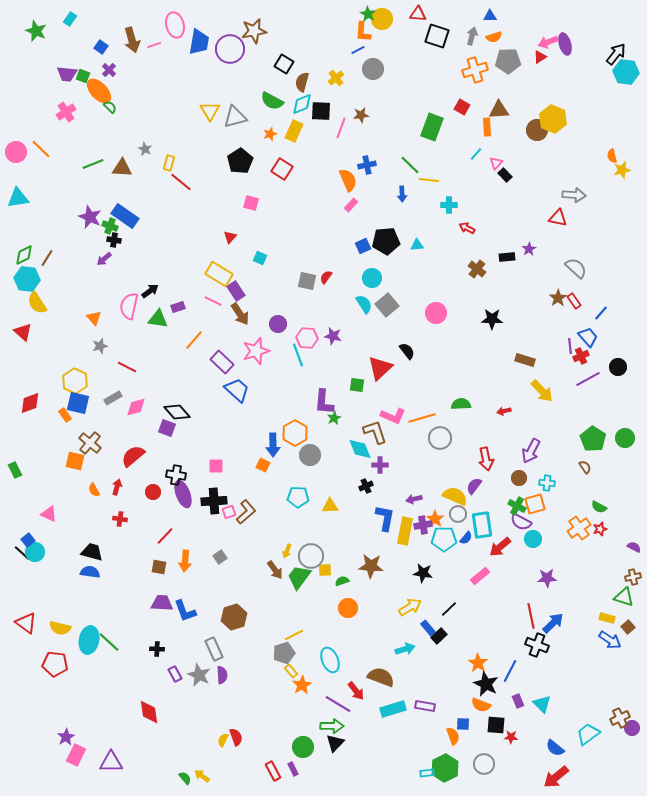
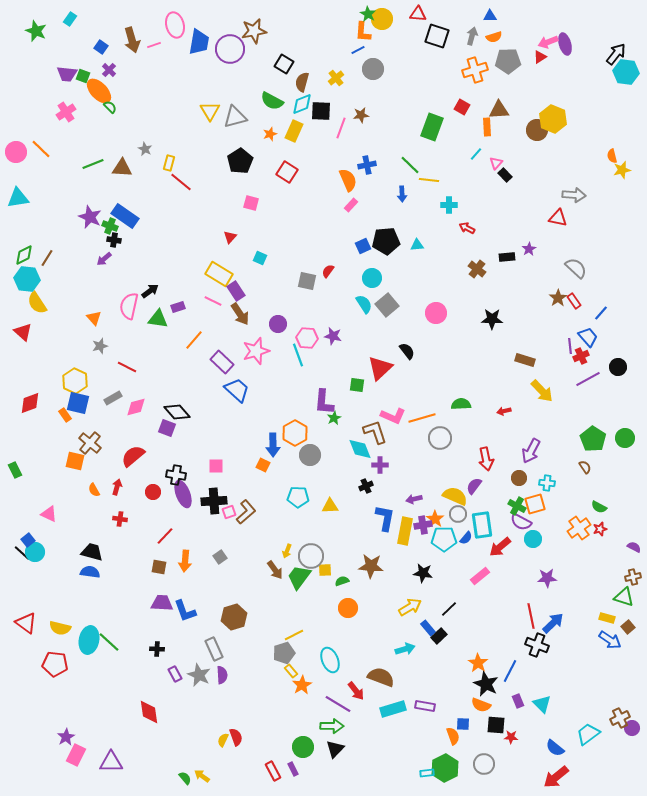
red square at (282, 169): moved 5 px right, 3 px down
red semicircle at (326, 277): moved 2 px right, 6 px up
black triangle at (335, 743): moved 6 px down
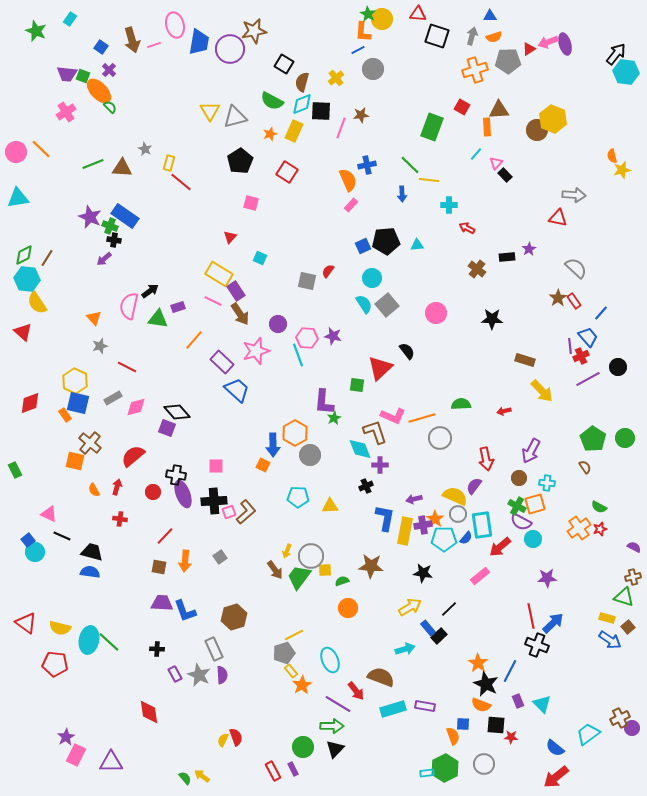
red triangle at (540, 57): moved 11 px left, 8 px up
black line at (22, 553): moved 40 px right, 17 px up; rotated 18 degrees counterclockwise
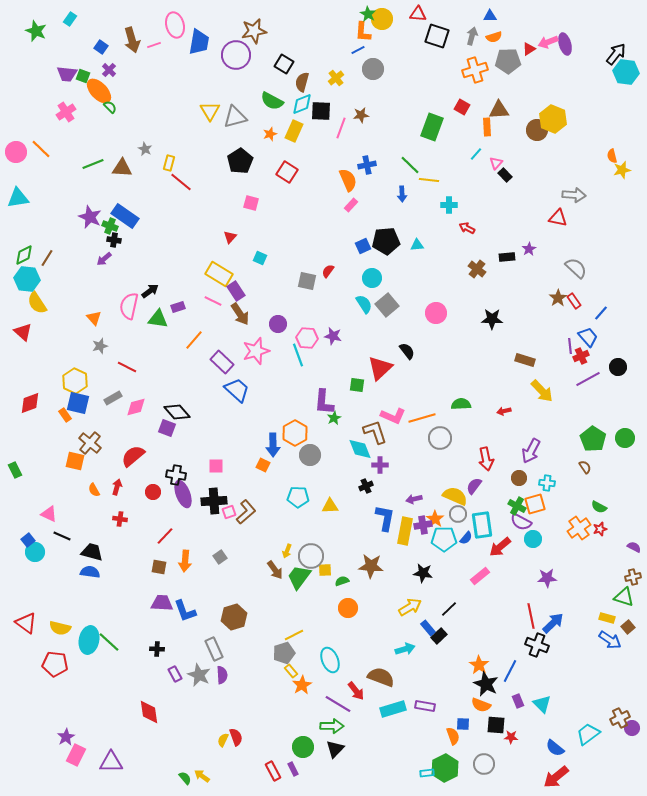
purple circle at (230, 49): moved 6 px right, 6 px down
orange star at (478, 663): moved 1 px right, 2 px down
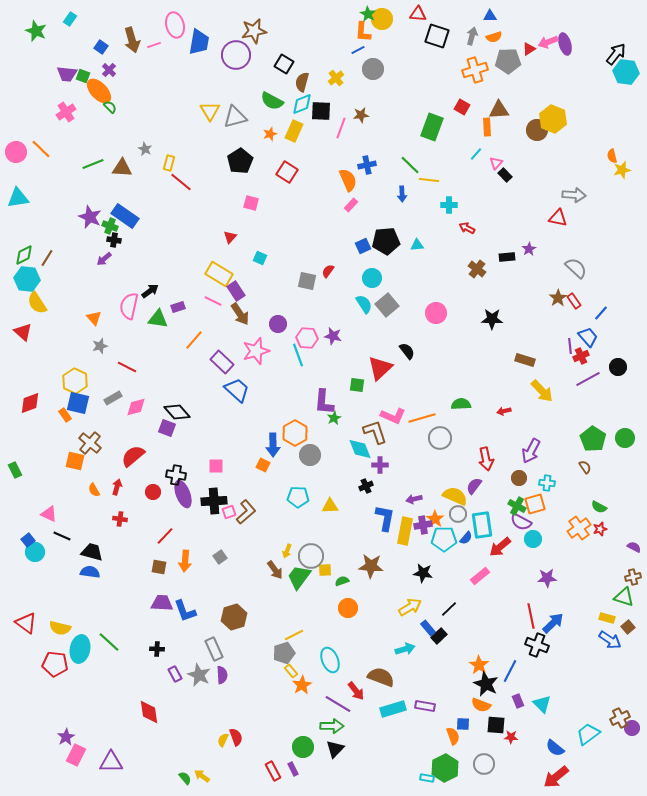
cyan ellipse at (89, 640): moved 9 px left, 9 px down
cyan rectangle at (427, 773): moved 5 px down; rotated 16 degrees clockwise
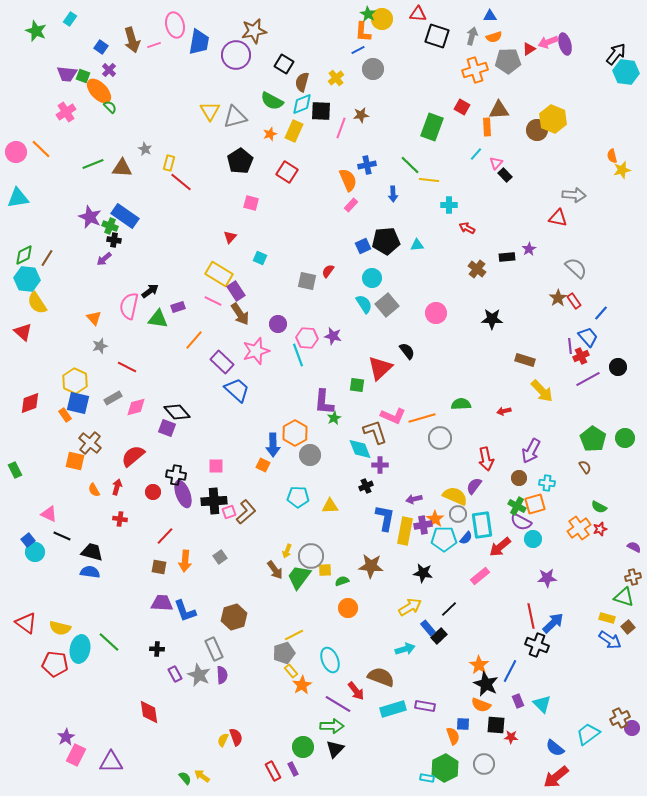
blue arrow at (402, 194): moved 9 px left
